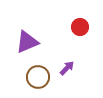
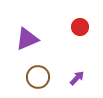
purple triangle: moved 3 px up
purple arrow: moved 10 px right, 10 px down
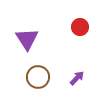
purple triangle: rotated 40 degrees counterclockwise
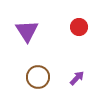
red circle: moved 1 px left
purple triangle: moved 8 px up
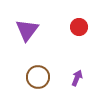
purple triangle: moved 1 px up; rotated 10 degrees clockwise
purple arrow: rotated 21 degrees counterclockwise
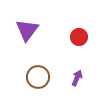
red circle: moved 10 px down
